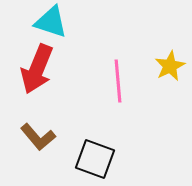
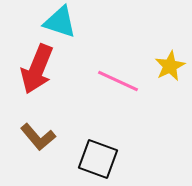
cyan triangle: moved 9 px right
pink line: rotated 60 degrees counterclockwise
black square: moved 3 px right
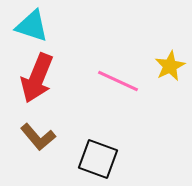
cyan triangle: moved 28 px left, 4 px down
red arrow: moved 9 px down
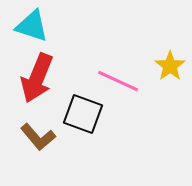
yellow star: rotated 8 degrees counterclockwise
black square: moved 15 px left, 45 px up
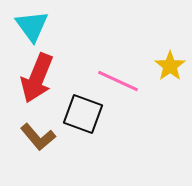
cyan triangle: rotated 36 degrees clockwise
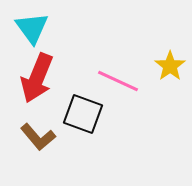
cyan triangle: moved 2 px down
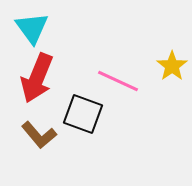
yellow star: moved 2 px right
brown L-shape: moved 1 px right, 2 px up
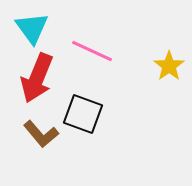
yellow star: moved 3 px left
pink line: moved 26 px left, 30 px up
brown L-shape: moved 2 px right, 1 px up
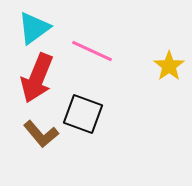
cyan triangle: moved 2 px right; rotated 30 degrees clockwise
